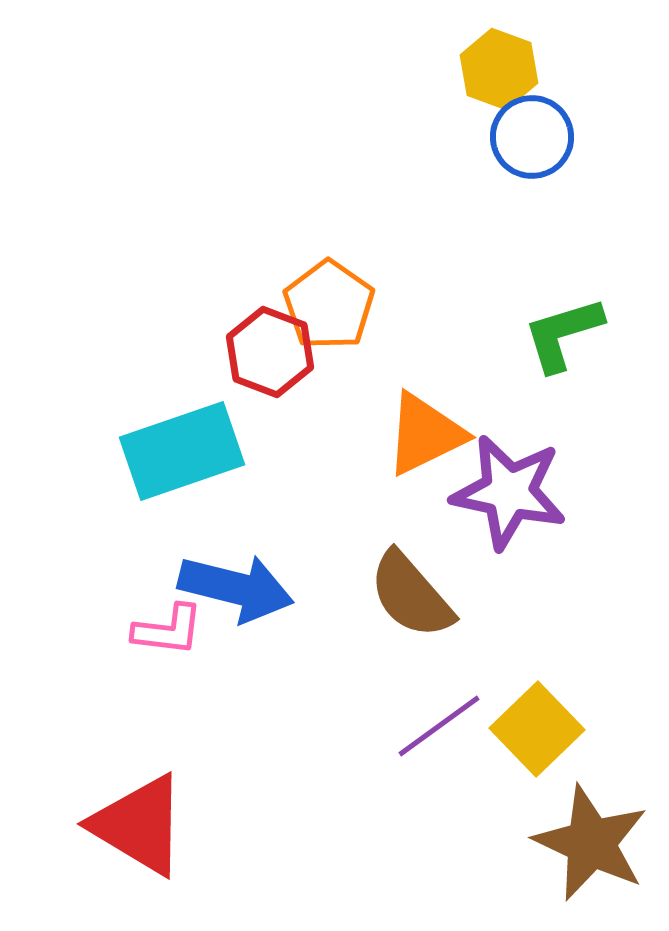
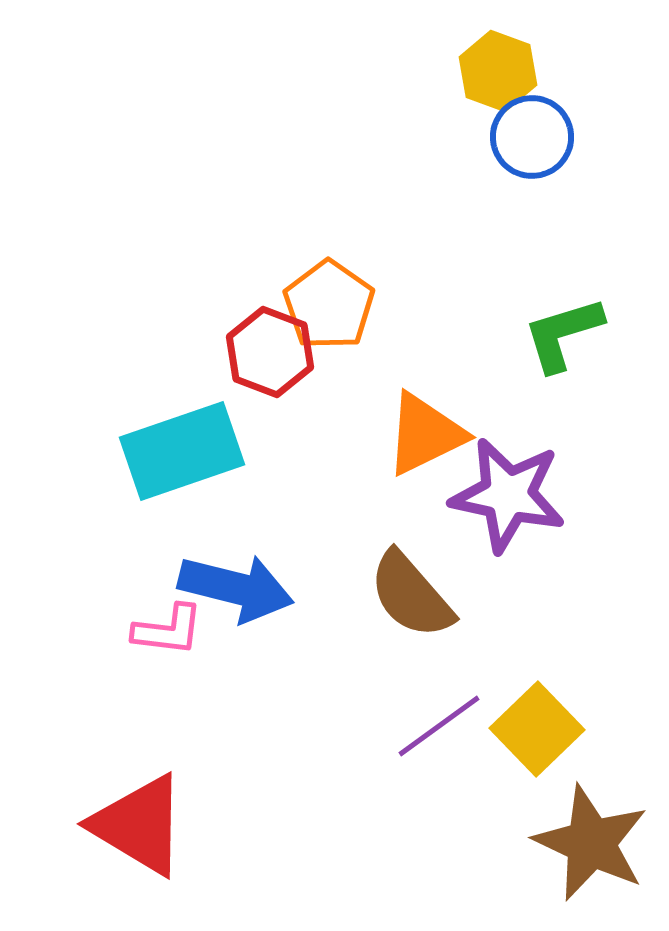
yellow hexagon: moved 1 px left, 2 px down
purple star: moved 1 px left, 3 px down
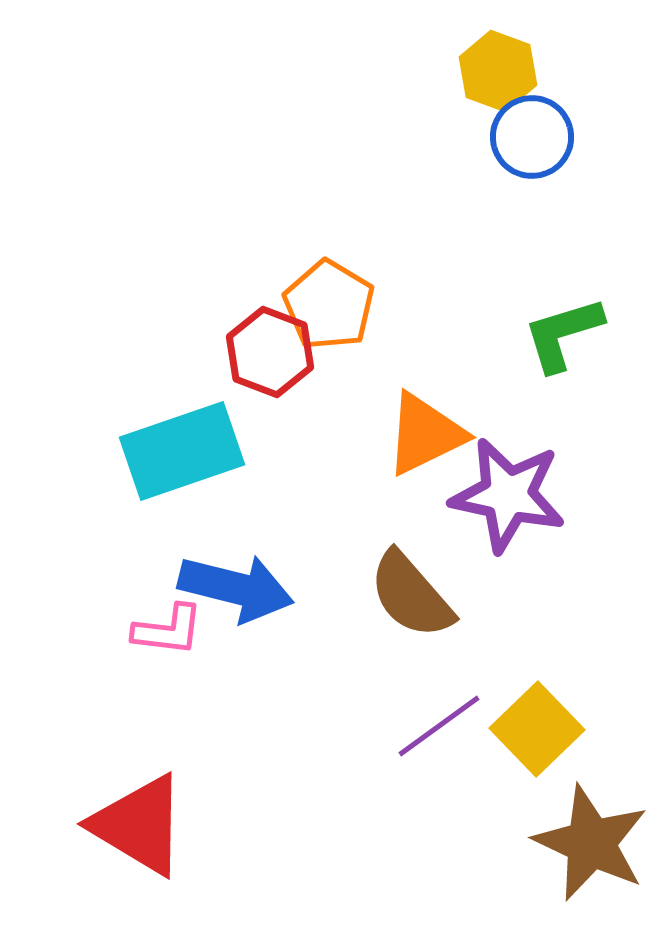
orange pentagon: rotated 4 degrees counterclockwise
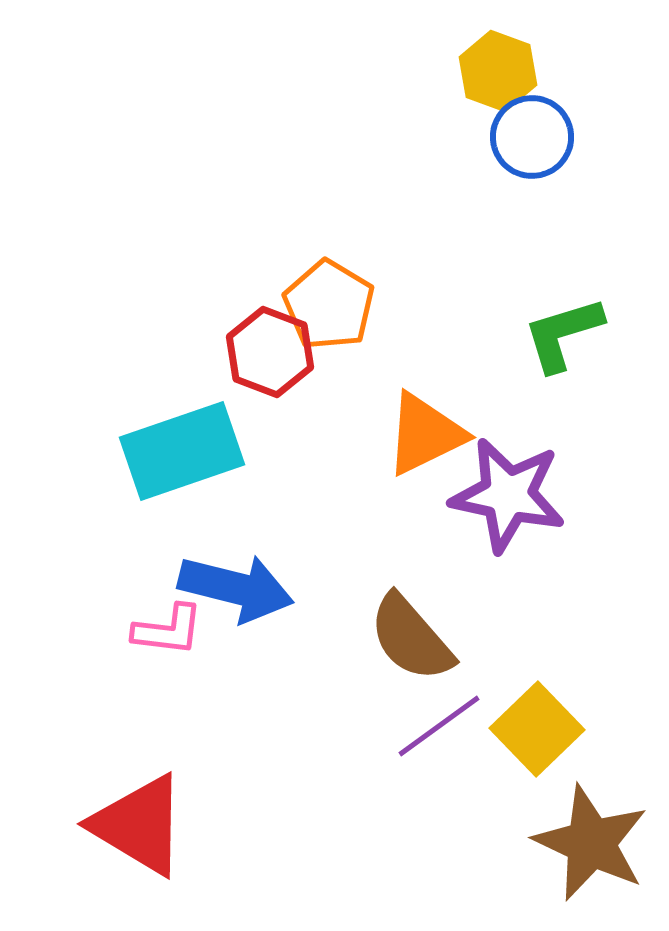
brown semicircle: moved 43 px down
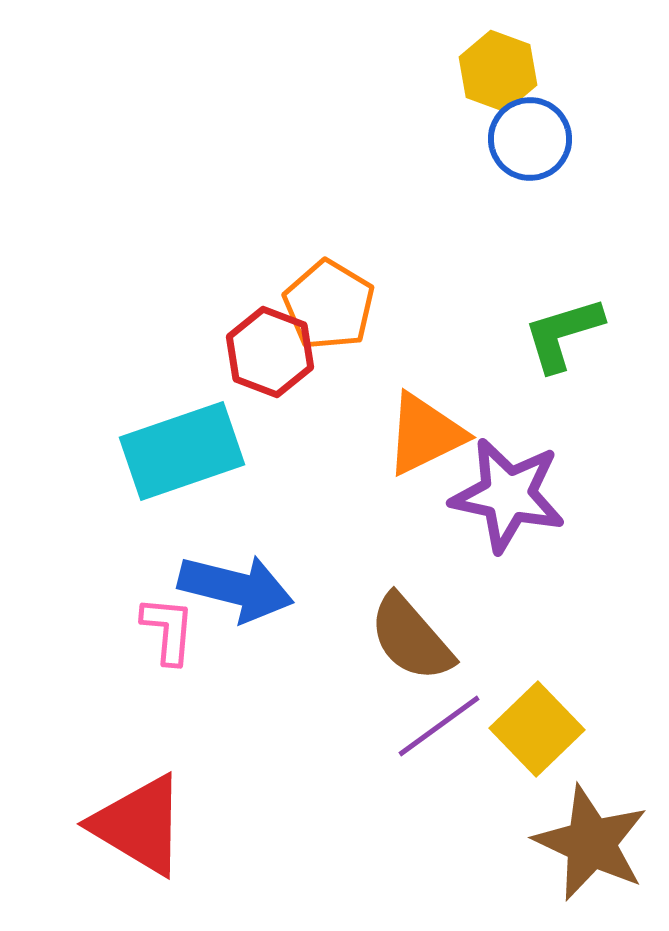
blue circle: moved 2 px left, 2 px down
pink L-shape: rotated 92 degrees counterclockwise
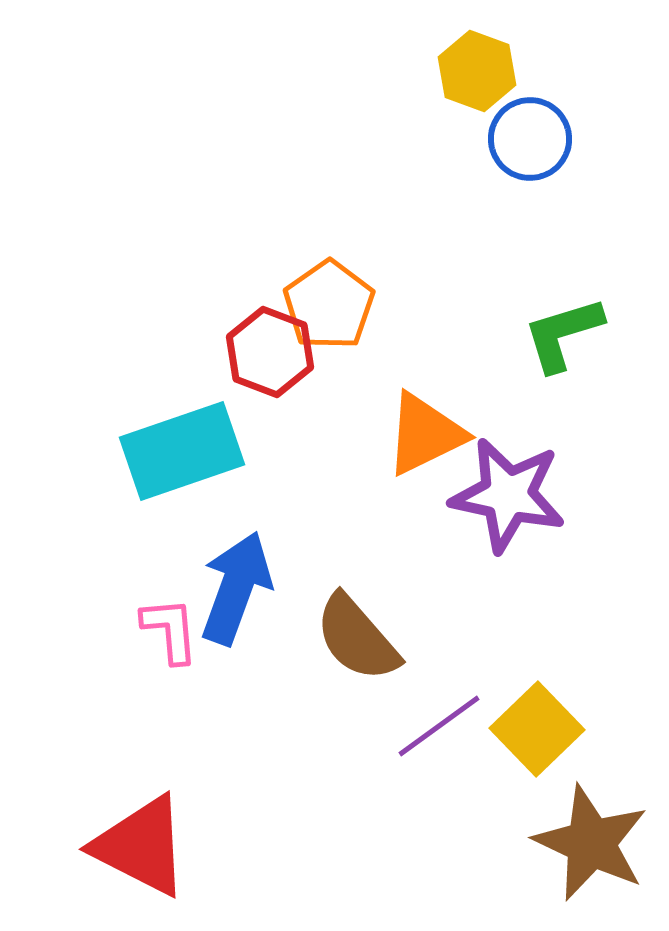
yellow hexagon: moved 21 px left
orange pentagon: rotated 6 degrees clockwise
blue arrow: rotated 84 degrees counterclockwise
pink L-shape: moved 2 px right; rotated 10 degrees counterclockwise
brown semicircle: moved 54 px left
red triangle: moved 2 px right, 21 px down; rotated 4 degrees counterclockwise
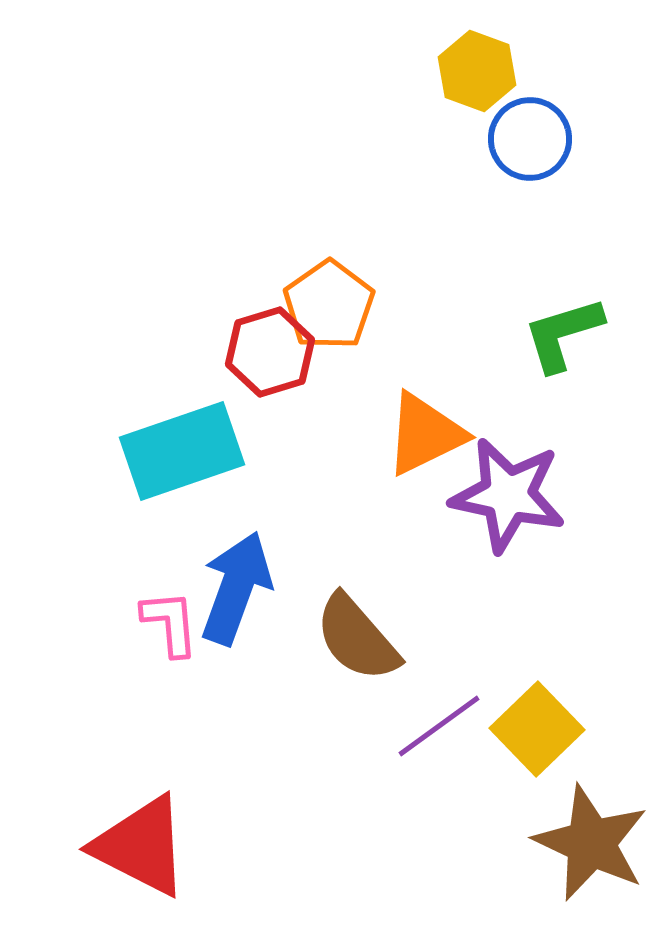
red hexagon: rotated 22 degrees clockwise
pink L-shape: moved 7 px up
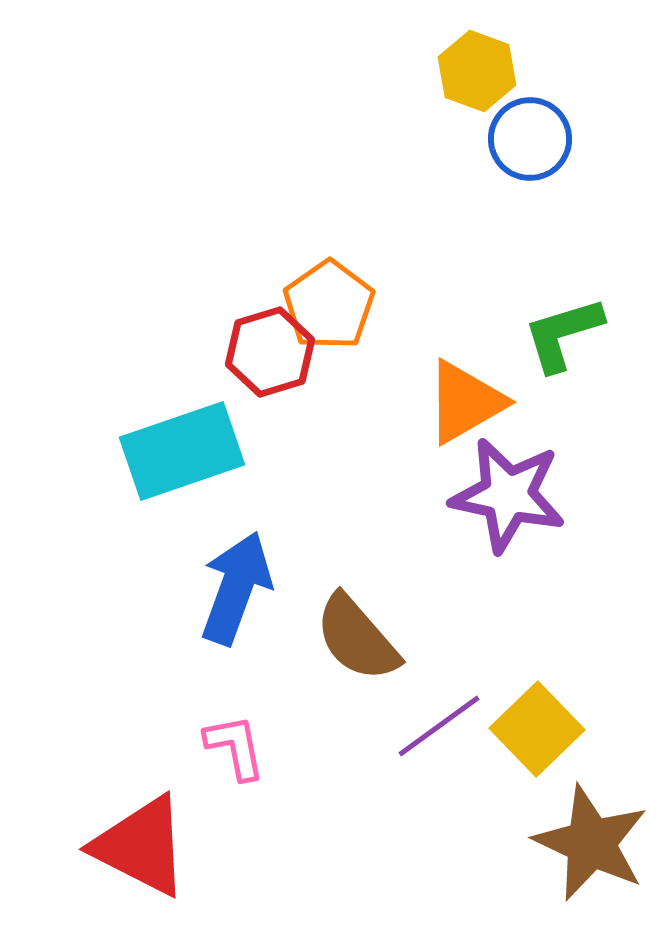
orange triangle: moved 40 px right, 32 px up; rotated 4 degrees counterclockwise
pink L-shape: moved 65 px right, 124 px down; rotated 6 degrees counterclockwise
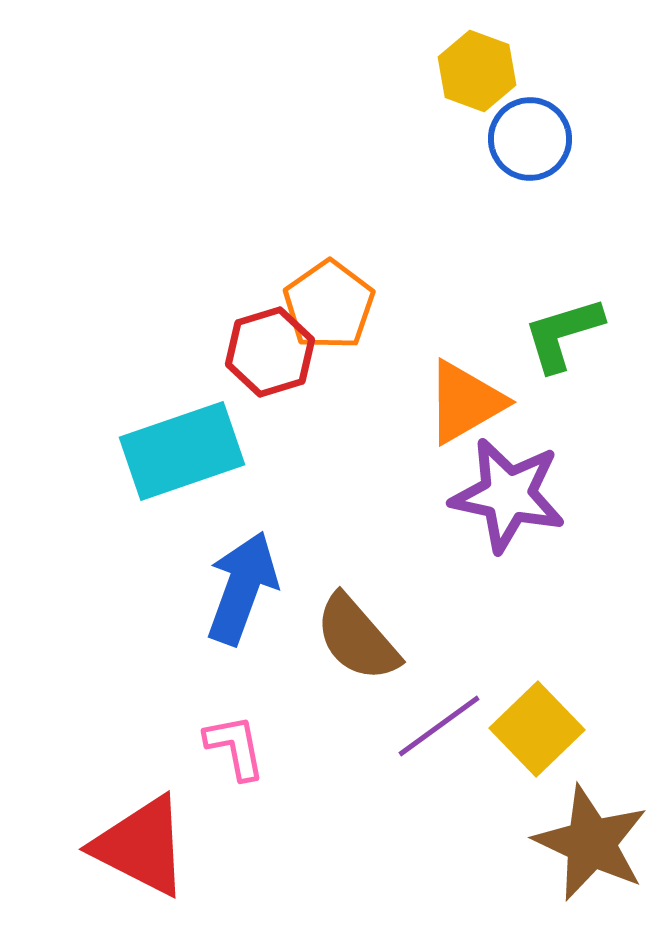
blue arrow: moved 6 px right
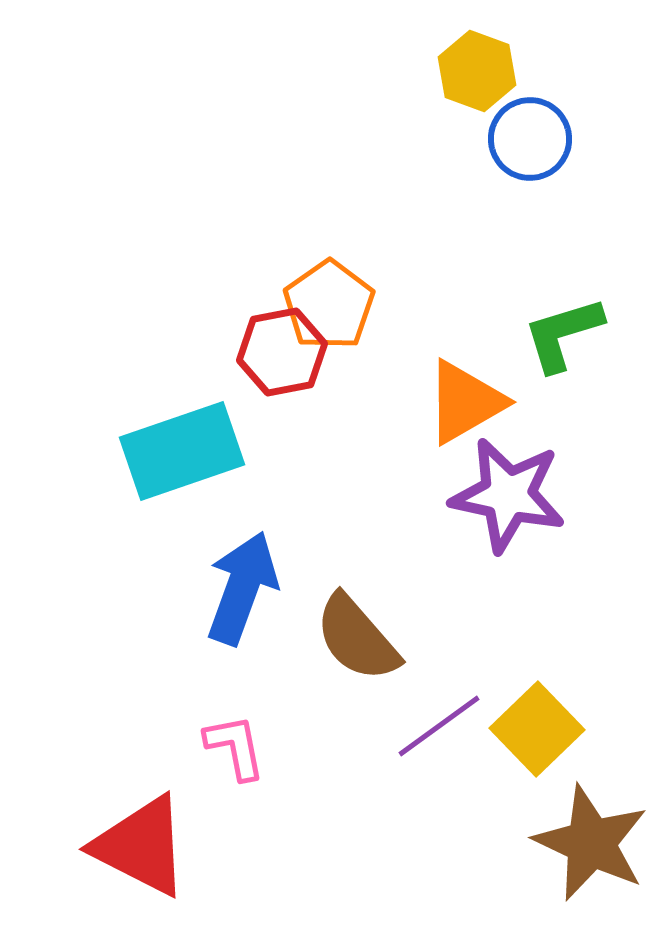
red hexagon: moved 12 px right; rotated 6 degrees clockwise
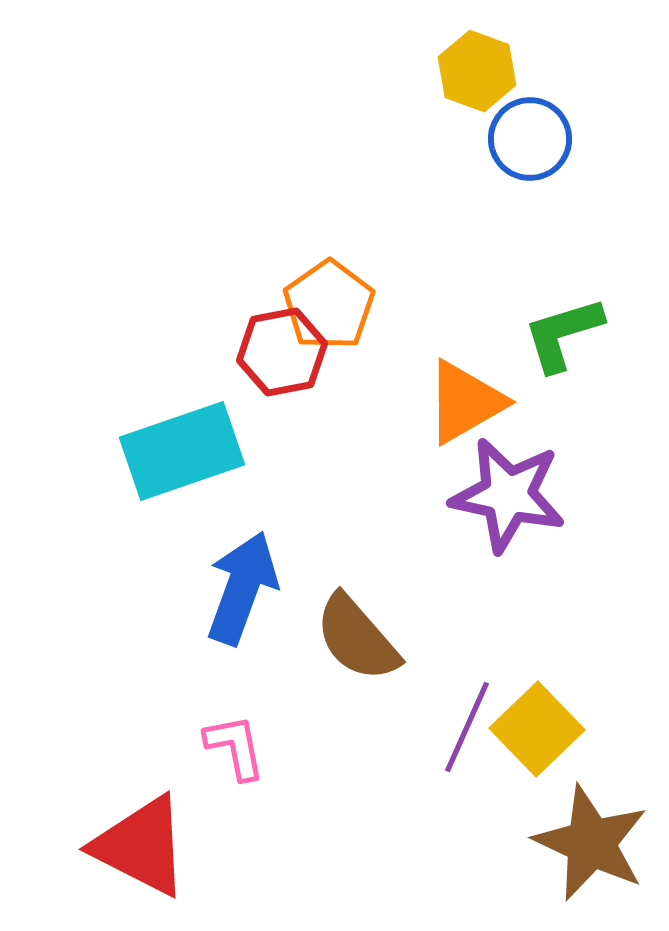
purple line: moved 28 px right, 1 px down; rotated 30 degrees counterclockwise
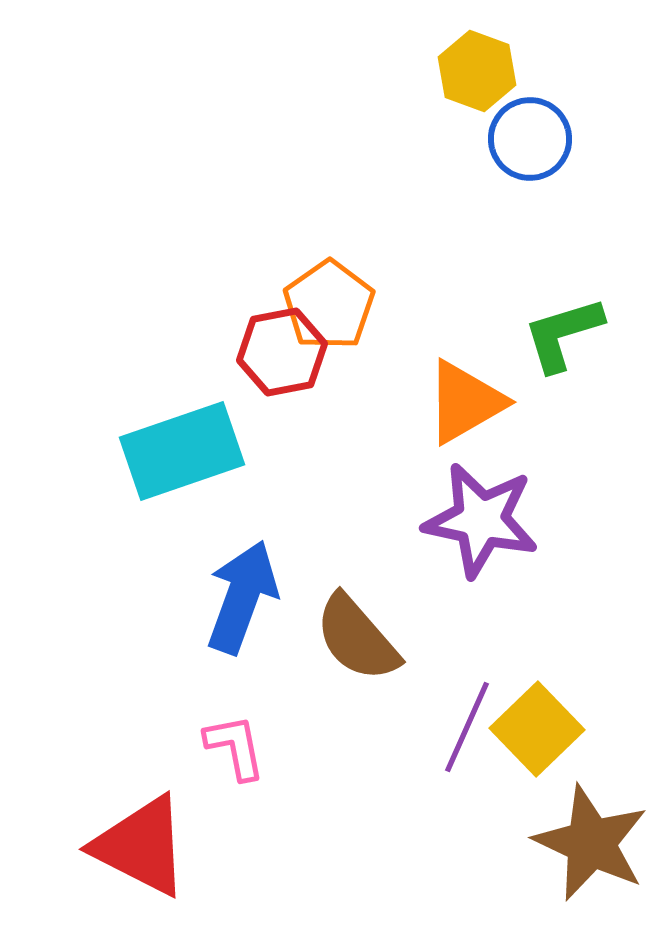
purple star: moved 27 px left, 25 px down
blue arrow: moved 9 px down
